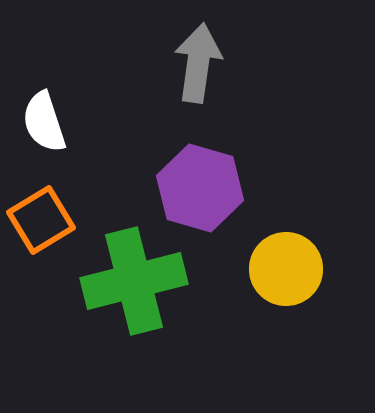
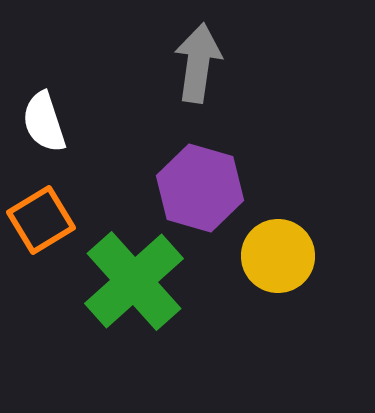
yellow circle: moved 8 px left, 13 px up
green cross: rotated 28 degrees counterclockwise
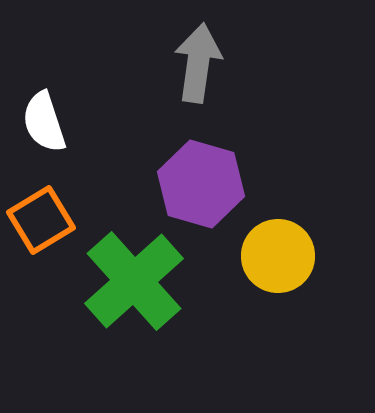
purple hexagon: moved 1 px right, 4 px up
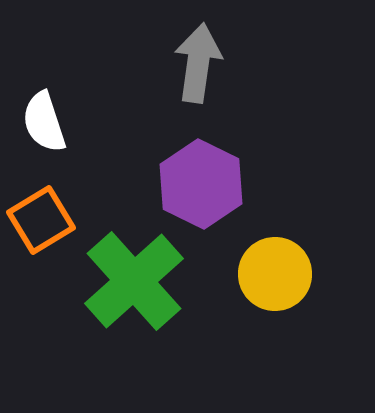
purple hexagon: rotated 10 degrees clockwise
yellow circle: moved 3 px left, 18 px down
